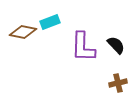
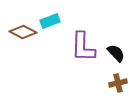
cyan rectangle: moved 1 px up
brown diamond: rotated 16 degrees clockwise
black semicircle: moved 8 px down
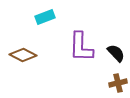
cyan rectangle: moved 5 px left, 4 px up
brown diamond: moved 23 px down
purple L-shape: moved 2 px left
